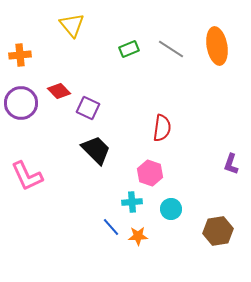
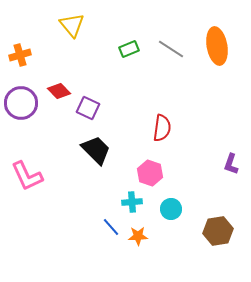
orange cross: rotated 10 degrees counterclockwise
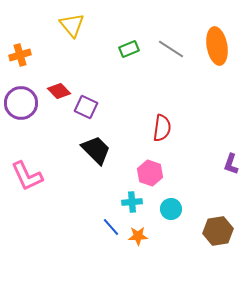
purple square: moved 2 px left, 1 px up
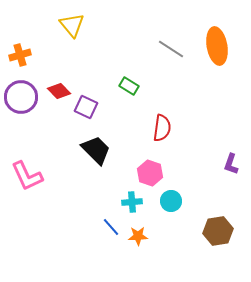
green rectangle: moved 37 px down; rotated 54 degrees clockwise
purple circle: moved 6 px up
cyan circle: moved 8 px up
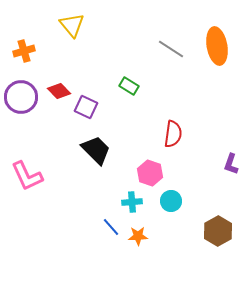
orange cross: moved 4 px right, 4 px up
red semicircle: moved 11 px right, 6 px down
brown hexagon: rotated 20 degrees counterclockwise
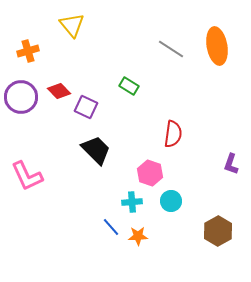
orange cross: moved 4 px right
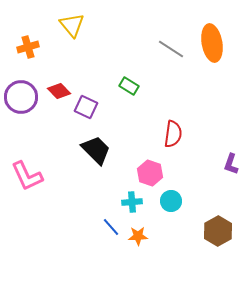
orange ellipse: moved 5 px left, 3 px up
orange cross: moved 4 px up
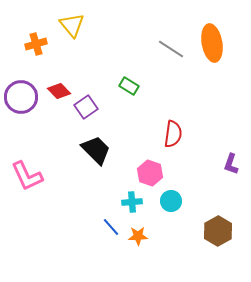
orange cross: moved 8 px right, 3 px up
purple square: rotated 30 degrees clockwise
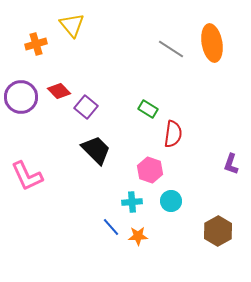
green rectangle: moved 19 px right, 23 px down
purple square: rotated 15 degrees counterclockwise
pink hexagon: moved 3 px up
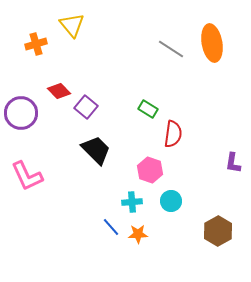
purple circle: moved 16 px down
purple L-shape: moved 2 px right, 1 px up; rotated 10 degrees counterclockwise
orange star: moved 2 px up
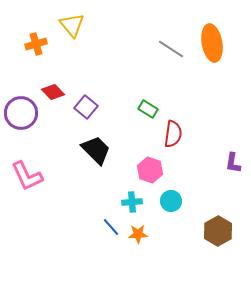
red diamond: moved 6 px left, 1 px down
